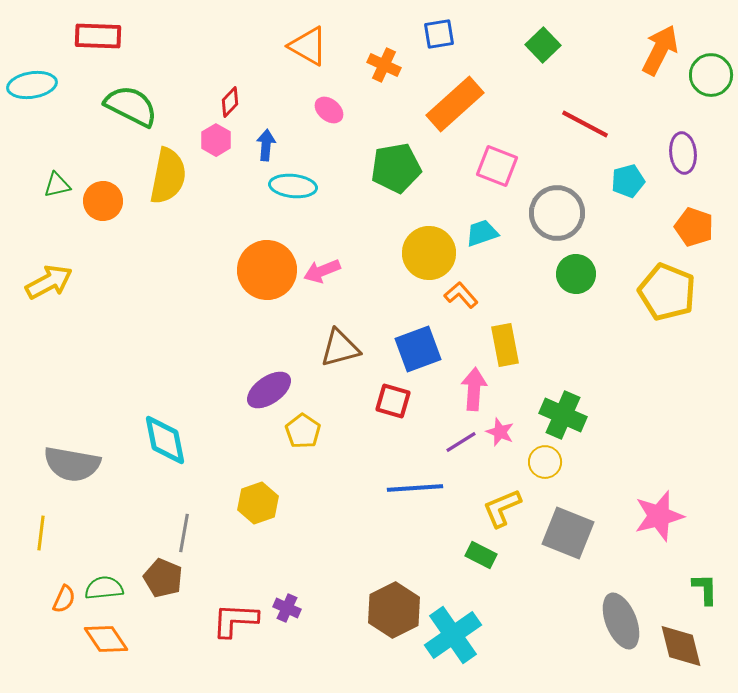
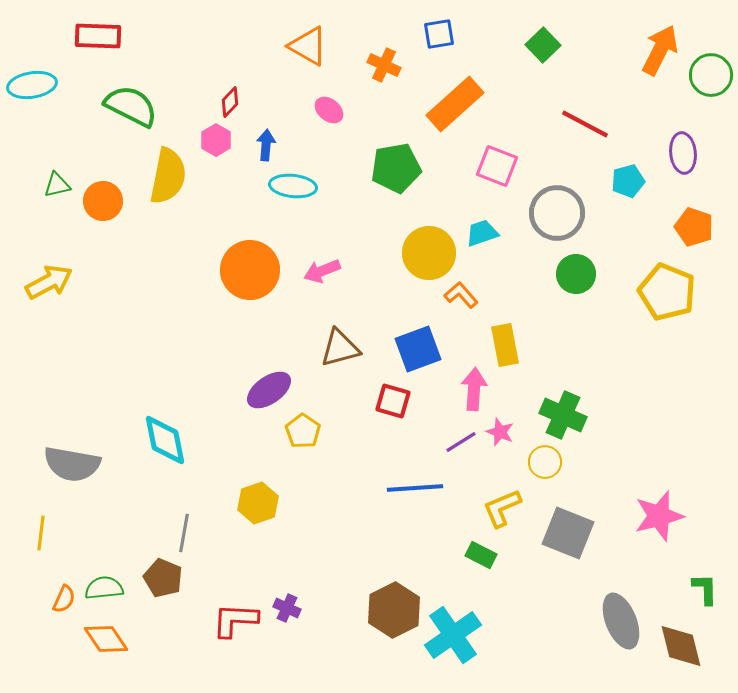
orange circle at (267, 270): moved 17 px left
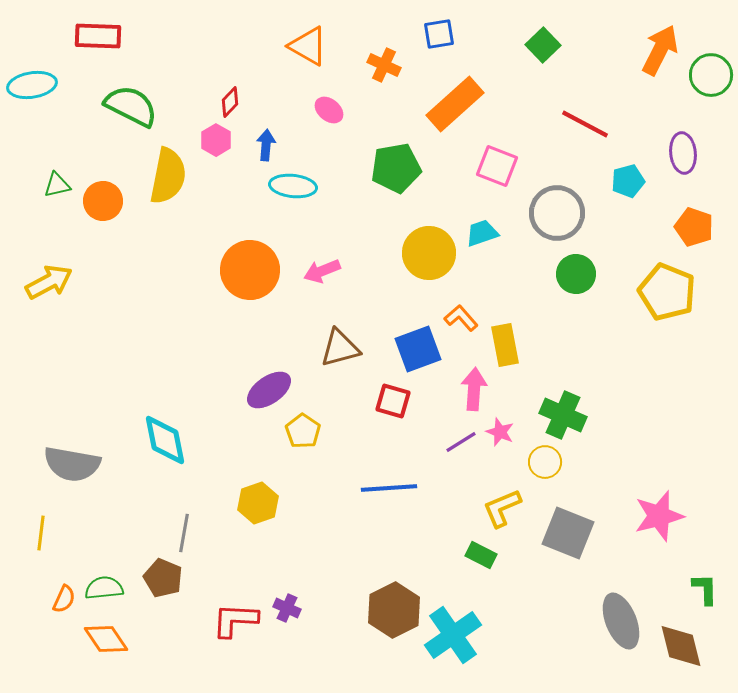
orange L-shape at (461, 295): moved 23 px down
blue line at (415, 488): moved 26 px left
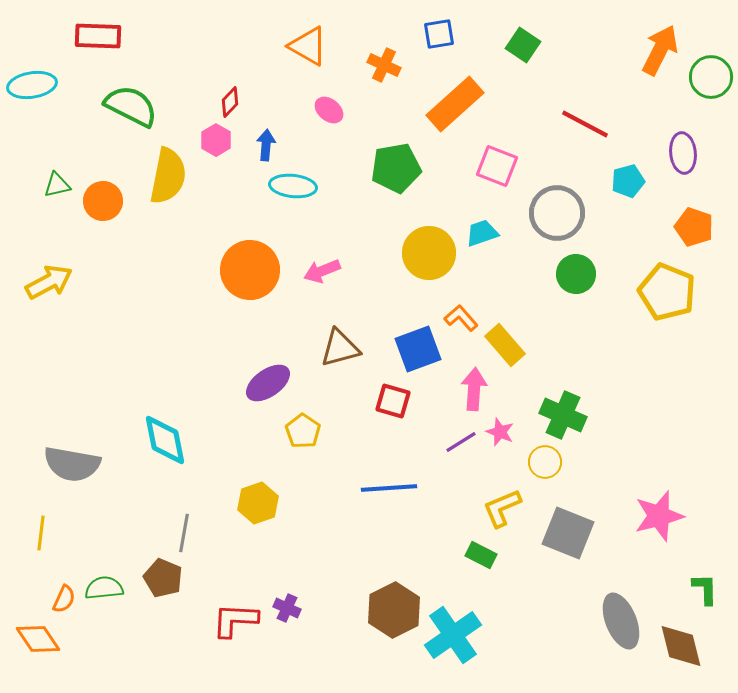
green square at (543, 45): moved 20 px left; rotated 12 degrees counterclockwise
green circle at (711, 75): moved 2 px down
yellow rectangle at (505, 345): rotated 30 degrees counterclockwise
purple ellipse at (269, 390): moved 1 px left, 7 px up
orange diamond at (106, 639): moved 68 px left
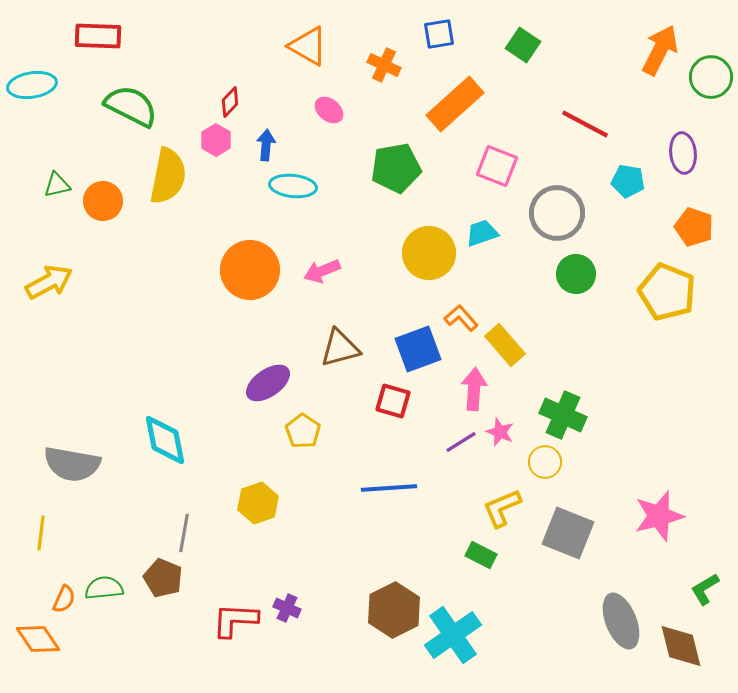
cyan pentagon at (628, 181): rotated 24 degrees clockwise
green L-shape at (705, 589): rotated 120 degrees counterclockwise
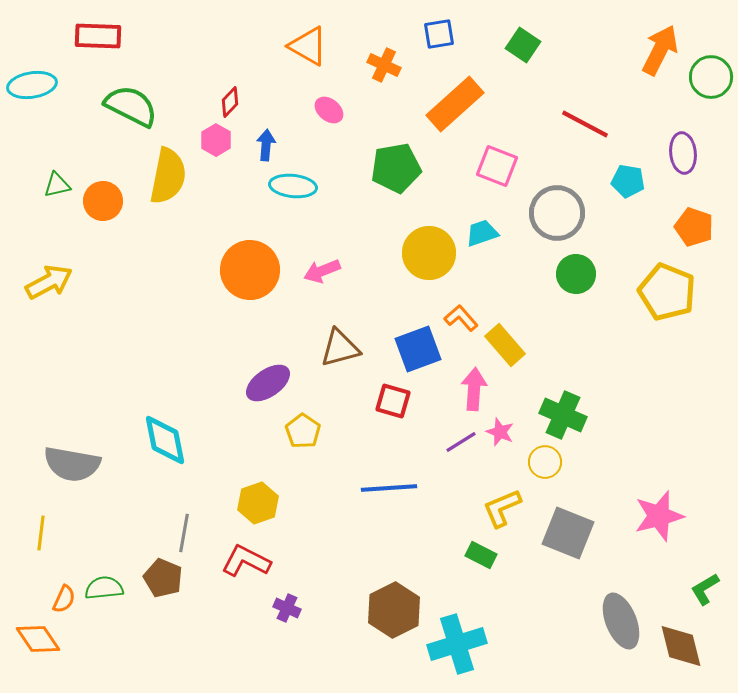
red L-shape at (235, 620): moved 11 px right, 59 px up; rotated 24 degrees clockwise
cyan cross at (453, 635): moved 4 px right, 9 px down; rotated 18 degrees clockwise
